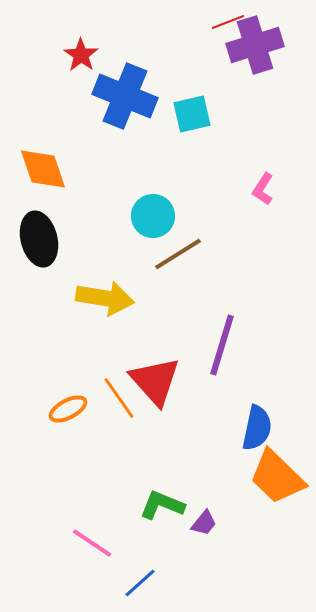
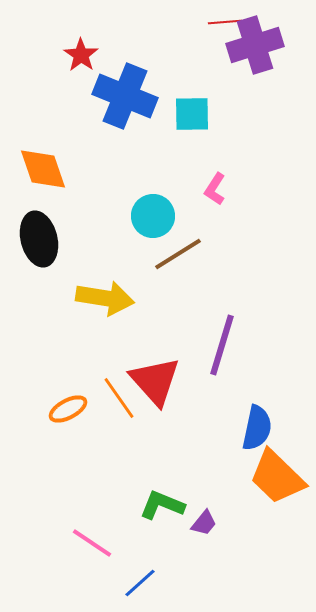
red line: moved 3 px left; rotated 16 degrees clockwise
cyan square: rotated 12 degrees clockwise
pink L-shape: moved 48 px left
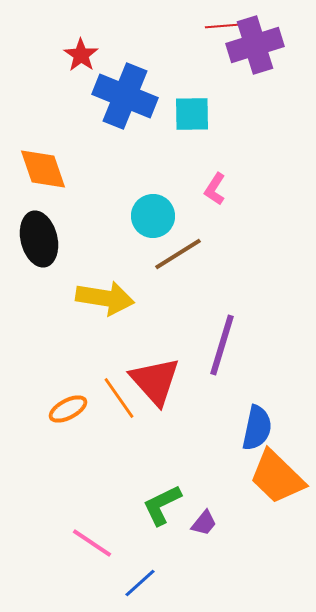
red line: moved 3 px left, 4 px down
green L-shape: rotated 48 degrees counterclockwise
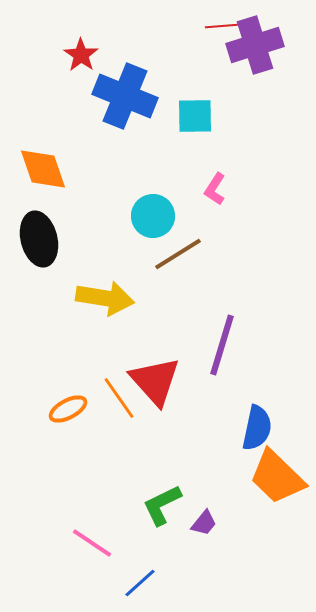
cyan square: moved 3 px right, 2 px down
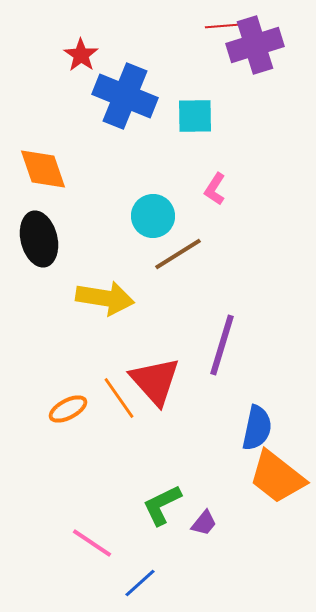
orange trapezoid: rotated 6 degrees counterclockwise
